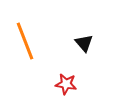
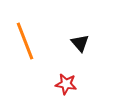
black triangle: moved 4 px left
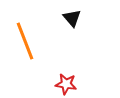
black triangle: moved 8 px left, 25 px up
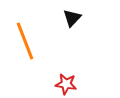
black triangle: rotated 24 degrees clockwise
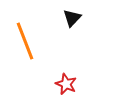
red star: rotated 15 degrees clockwise
